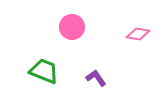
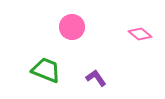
pink diamond: moved 2 px right; rotated 30 degrees clockwise
green trapezoid: moved 2 px right, 1 px up
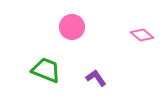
pink diamond: moved 2 px right, 1 px down
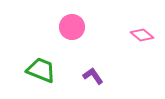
green trapezoid: moved 5 px left
purple L-shape: moved 3 px left, 2 px up
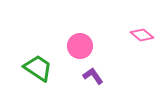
pink circle: moved 8 px right, 19 px down
green trapezoid: moved 3 px left, 2 px up; rotated 12 degrees clockwise
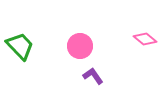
pink diamond: moved 3 px right, 4 px down
green trapezoid: moved 18 px left, 22 px up; rotated 12 degrees clockwise
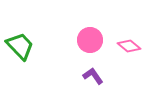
pink diamond: moved 16 px left, 7 px down
pink circle: moved 10 px right, 6 px up
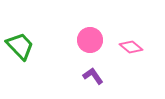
pink diamond: moved 2 px right, 1 px down
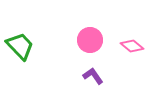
pink diamond: moved 1 px right, 1 px up
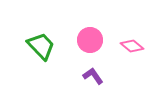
green trapezoid: moved 21 px right
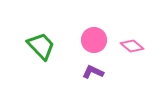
pink circle: moved 4 px right
purple L-shape: moved 4 px up; rotated 30 degrees counterclockwise
